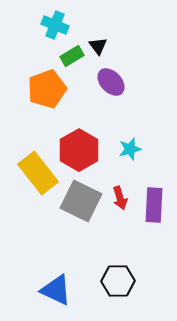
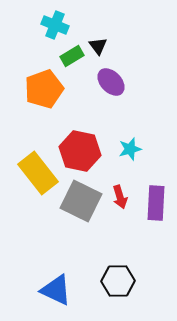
orange pentagon: moved 3 px left
red hexagon: moved 1 px right, 1 px down; rotated 18 degrees counterclockwise
red arrow: moved 1 px up
purple rectangle: moved 2 px right, 2 px up
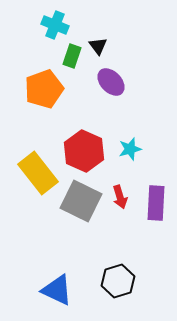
green rectangle: rotated 40 degrees counterclockwise
red hexagon: moved 4 px right; rotated 12 degrees clockwise
black hexagon: rotated 16 degrees counterclockwise
blue triangle: moved 1 px right
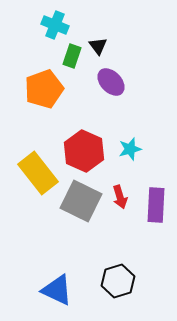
purple rectangle: moved 2 px down
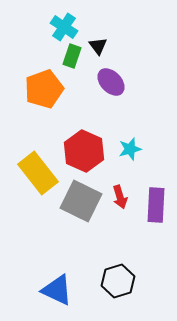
cyan cross: moved 9 px right, 2 px down; rotated 12 degrees clockwise
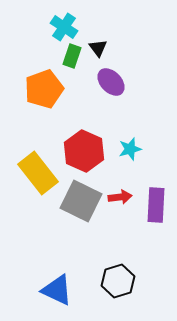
black triangle: moved 2 px down
red arrow: rotated 80 degrees counterclockwise
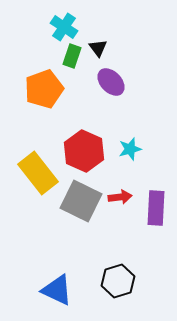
purple rectangle: moved 3 px down
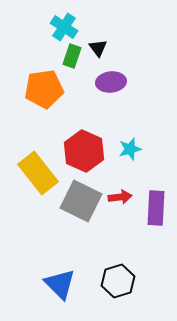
purple ellipse: rotated 52 degrees counterclockwise
orange pentagon: rotated 12 degrees clockwise
blue triangle: moved 3 px right, 6 px up; rotated 20 degrees clockwise
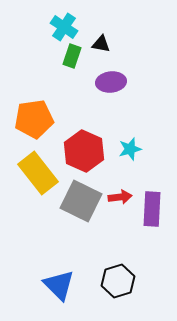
black triangle: moved 3 px right, 4 px up; rotated 42 degrees counterclockwise
orange pentagon: moved 10 px left, 30 px down
purple rectangle: moved 4 px left, 1 px down
blue triangle: moved 1 px left, 1 px down
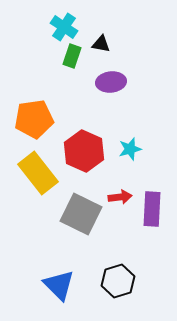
gray square: moved 13 px down
